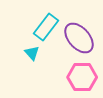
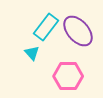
purple ellipse: moved 1 px left, 7 px up
pink hexagon: moved 14 px left, 1 px up
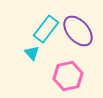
cyan rectangle: moved 2 px down
pink hexagon: rotated 12 degrees counterclockwise
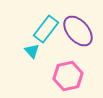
cyan triangle: moved 2 px up
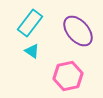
cyan rectangle: moved 16 px left, 6 px up
cyan triangle: rotated 14 degrees counterclockwise
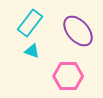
cyan triangle: rotated 14 degrees counterclockwise
pink hexagon: rotated 12 degrees clockwise
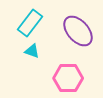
pink hexagon: moved 2 px down
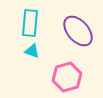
cyan rectangle: rotated 32 degrees counterclockwise
pink hexagon: moved 1 px left, 1 px up; rotated 16 degrees counterclockwise
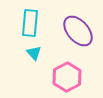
cyan triangle: moved 2 px right, 2 px down; rotated 28 degrees clockwise
pink hexagon: rotated 12 degrees counterclockwise
